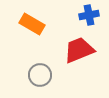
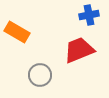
orange rectangle: moved 15 px left, 8 px down
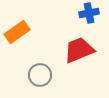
blue cross: moved 2 px up
orange rectangle: rotated 65 degrees counterclockwise
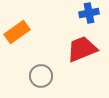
red trapezoid: moved 3 px right, 1 px up
gray circle: moved 1 px right, 1 px down
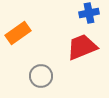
orange rectangle: moved 1 px right, 1 px down
red trapezoid: moved 2 px up
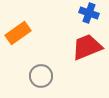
blue cross: rotated 30 degrees clockwise
red trapezoid: moved 5 px right
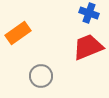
red trapezoid: moved 1 px right
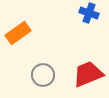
red trapezoid: moved 27 px down
gray circle: moved 2 px right, 1 px up
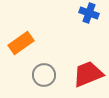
orange rectangle: moved 3 px right, 10 px down
gray circle: moved 1 px right
